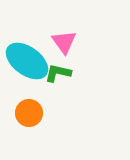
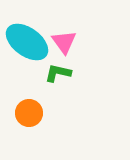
cyan ellipse: moved 19 px up
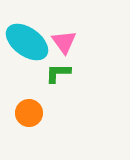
green L-shape: rotated 12 degrees counterclockwise
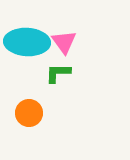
cyan ellipse: rotated 33 degrees counterclockwise
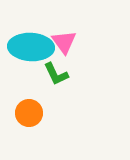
cyan ellipse: moved 4 px right, 5 px down
green L-shape: moved 2 px left, 1 px down; rotated 116 degrees counterclockwise
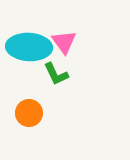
cyan ellipse: moved 2 px left
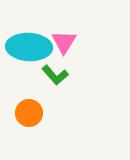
pink triangle: rotated 8 degrees clockwise
green L-shape: moved 1 px left, 1 px down; rotated 16 degrees counterclockwise
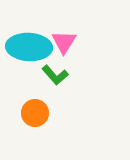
orange circle: moved 6 px right
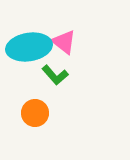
pink triangle: rotated 24 degrees counterclockwise
cyan ellipse: rotated 12 degrees counterclockwise
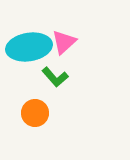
pink triangle: rotated 40 degrees clockwise
green L-shape: moved 2 px down
